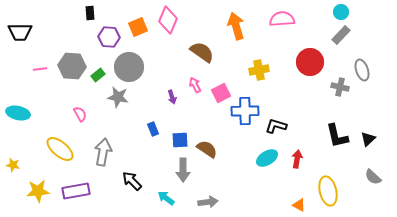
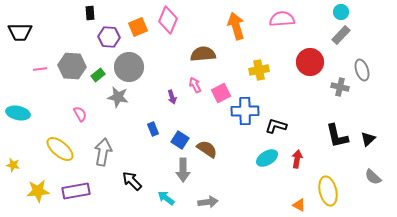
brown semicircle at (202, 52): moved 1 px right, 2 px down; rotated 40 degrees counterclockwise
blue square at (180, 140): rotated 36 degrees clockwise
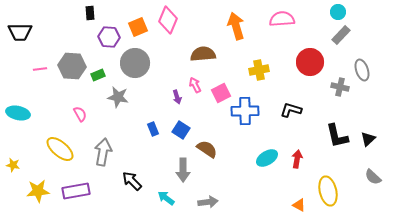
cyan circle at (341, 12): moved 3 px left
gray circle at (129, 67): moved 6 px right, 4 px up
green rectangle at (98, 75): rotated 16 degrees clockwise
purple arrow at (172, 97): moved 5 px right
black L-shape at (276, 126): moved 15 px right, 16 px up
blue square at (180, 140): moved 1 px right, 10 px up
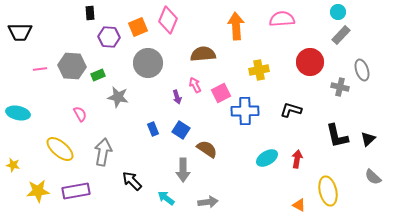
orange arrow at (236, 26): rotated 12 degrees clockwise
gray circle at (135, 63): moved 13 px right
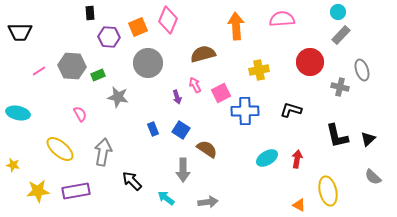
brown semicircle at (203, 54): rotated 10 degrees counterclockwise
pink line at (40, 69): moved 1 px left, 2 px down; rotated 24 degrees counterclockwise
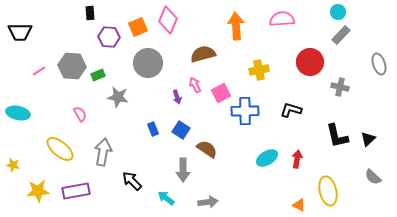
gray ellipse at (362, 70): moved 17 px right, 6 px up
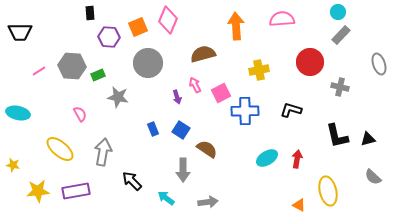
black triangle at (368, 139): rotated 28 degrees clockwise
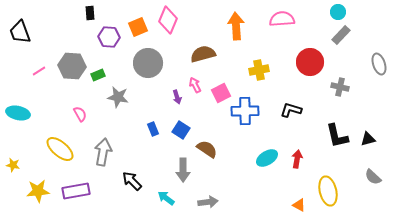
black trapezoid at (20, 32): rotated 70 degrees clockwise
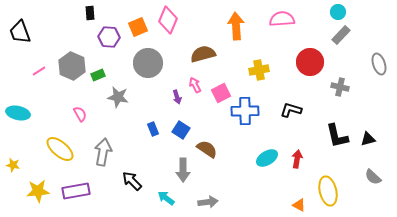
gray hexagon at (72, 66): rotated 20 degrees clockwise
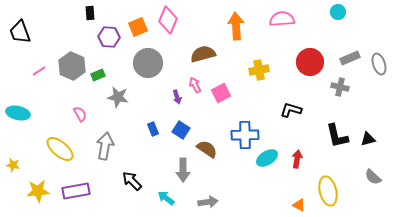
gray rectangle at (341, 35): moved 9 px right, 23 px down; rotated 24 degrees clockwise
blue cross at (245, 111): moved 24 px down
gray arrow at (103, 152): moved 2 px right, 6 px up
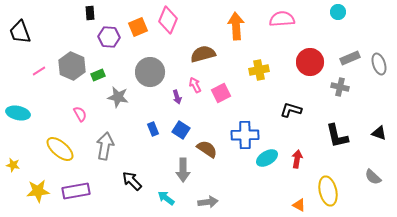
gray circle at (148, 63): moved 2 px right, 9 px down
black triangle at (368, 139): moved 11 px right, 6 px up; rotated 35 degrees clockwise
